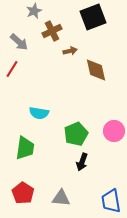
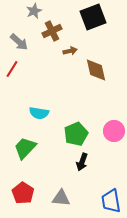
green trapezoid: rotated 145 degrees counterclockwise
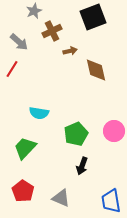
black arrow: moved 4 px down
red pentagon: moved 2 px up
gray triangle: rotated 18 degrees clockwise
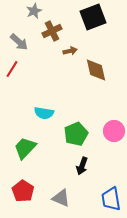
cyan semicircle: moved 5 px right
blue trapezoid: moved 2 px up
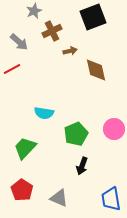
red line: rotated 30 degrees clockwise
pink circle: moved 2 px up
red pentagon: moved 1 px left, 1 px up
gray triangle: moved 2 px left
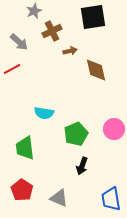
black square: rotated 12 degrees clockwise
green trapezoid: rotated 50 degrees counterclockwise
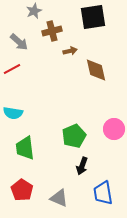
brown cross: rotated 12 degrees clockwise
cyan semicircle: moved 31 px left
green pentagon: moved 2 px left, 2 px down
blue trapezoid: moved 8 px left, 6 px up
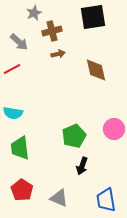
gray star: moved 2 px down
brown arrow: moved 12 px left, 3 px down
green trapezoid: moved 5 px left
blue trapezoid: moved 3 px right, 7 px down
